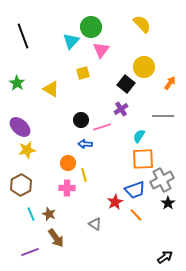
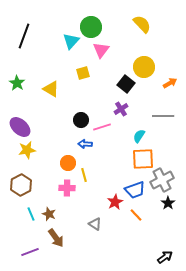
black line: moved 1 px right; rotated 40 degrees clockwise
orange arrow: rotated 24 degrees clockwise
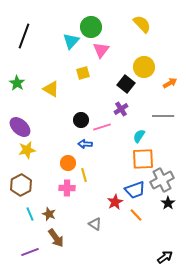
cyan line: moved 1 px left
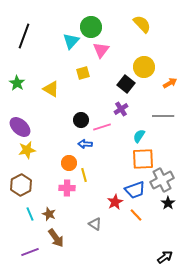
orange circle: moved 1 px right
